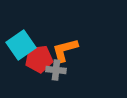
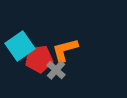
cyan square: moved 1 px left, 1 px down
gray cross: rotated 36 degrees clockwise
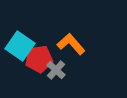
cyan square: rotated 20 degrees counterclockwise
orange L-shape: moved 6 px right, 6 px up; rotated 64 degrees clockwise
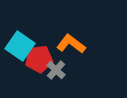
orange L-shape: rotated 12 degrees counterclockwise
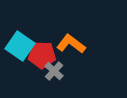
red pentagon: moved 3 px right, 4 px up; rotated 8 degrees clockwise
gray cross: moved 2 px left, 1 px down
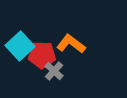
cyan square: rotated 12 degrees clockwise
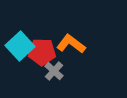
red pentagon: moved 3 px up
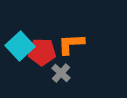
orange L-shape: rotated 40 degrees counterclockwise
gray cross: moved 7 px right, 2 px down
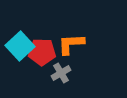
gray cross: rotated 18 degrees clockwise
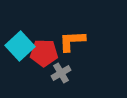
orange L-shape: moved 1 px right, 3 px up
red pentagon: moved 2 px right, 1 px down
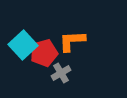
cyan square: moved 3 px right, 1 px up
red pentagon: rotated 16 degrees counterclockwise
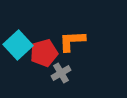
cyan square: moved 5 px left
